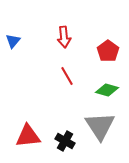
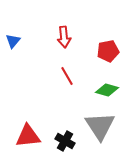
red pentagon: rotated 25 degrees clockwise
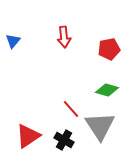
red pentagon: moved 1 px right, 2 px up
red line: moved 4 px right, 33 px down; rotated 12 degrees counterclockwise
red triangle: rotated 28 degrees counterclockwise
black cross: moved 1 px left, 1 px up
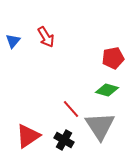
red arrow: moved 18 px left; rotated 25 degrees counterclockwise
red pentagon: moved 4 px right, 9 px down
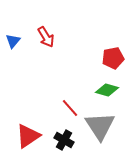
red line: moved 1 px left, 1 px up
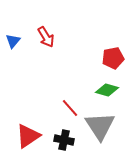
black cross: rotated 18 degrees counterclockwise
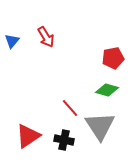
blue triangle: moved 1 px left
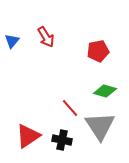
red pentagon: moved 15 px left, 7 px up
green diamond: moved 2 px left, 1 px down
black cross: moved 2 px left
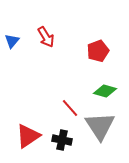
red pentagon: rotated 10 degrees counterclockwise
